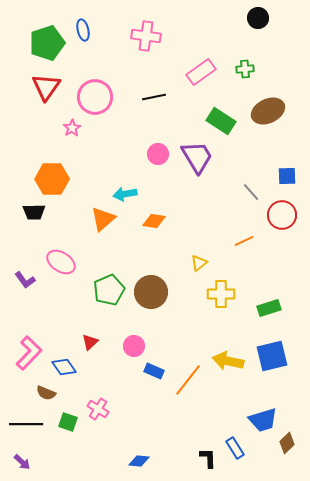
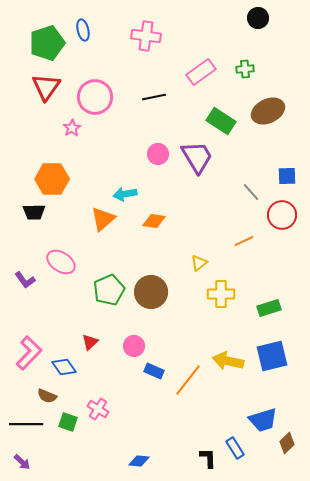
brown semicircle at (46, 393): moved 1 px right, 3 px down
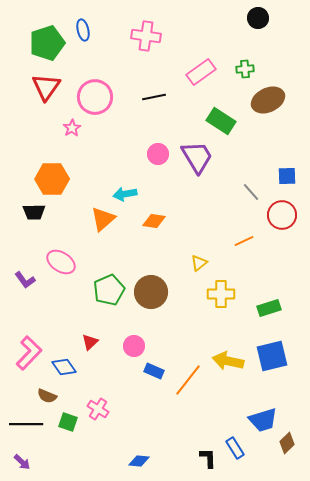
brown ellipse at (268, 111): moved 11 px up
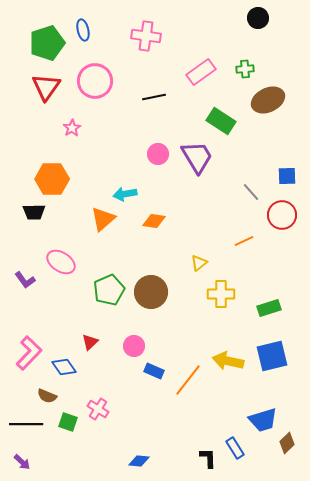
pink circle at (95, 97): moved 16 px up
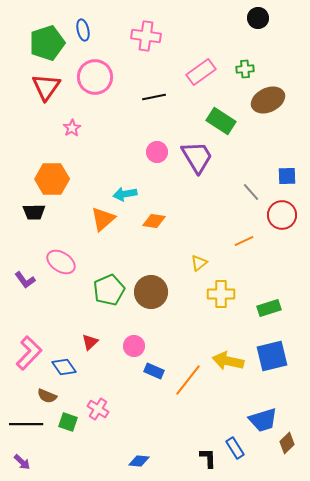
pink circle at (95, 81): moved 4 px up
pink circle at (158, 154): moved 1 px left, 2 px up
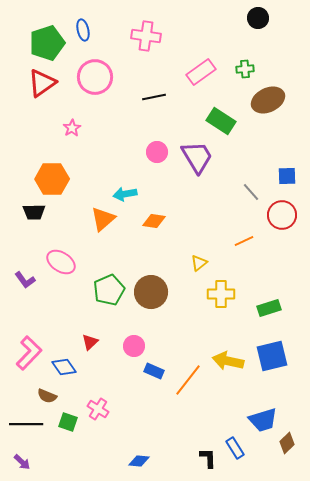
red triangle at (46, 87): moved 4 px left, 4 px up; rotated 20 degrees clockwise
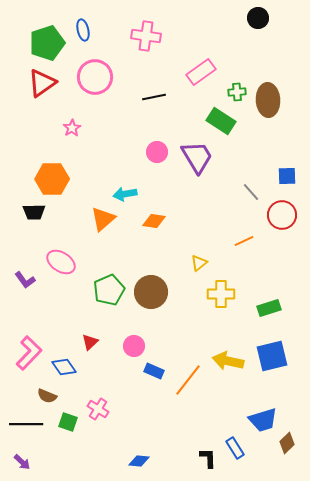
green cross at (245, 69): moved 8 px left, 23 px down
brown ellipse at (268, 100): rotated 68 degrees counterclockwise
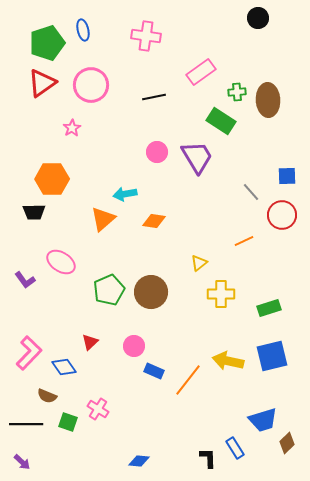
pink circle at (95, 77): moved 4 px left, 8 px down
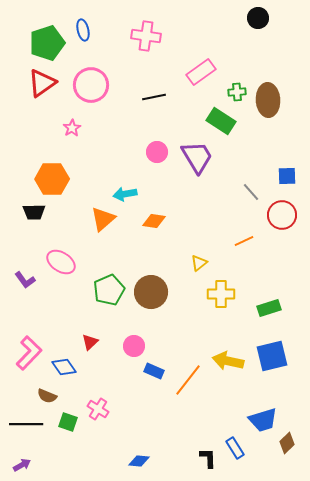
purple arrow at (22, 462): moved 3 px down; rotated 72 degrees counterclockwise
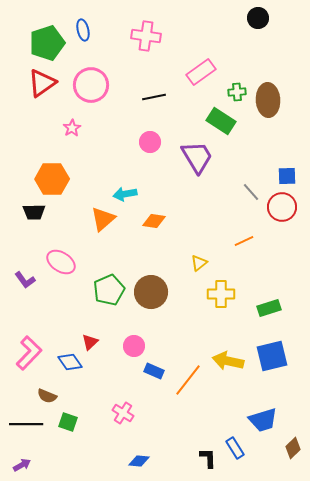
pink circle at (157, 152): moved 7 px left, 10 px up
red circle at (282, 215): moved 8 px up
blue diamond at (64, 367): moved 6 px right, 5 px up
pink cross at (98, 409): moved 25 px right, 4 px down
brown diamond at (287, 443): moved 6 px right, 5 px down
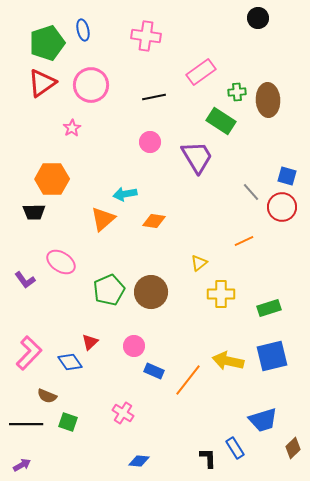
blue square at (287, 176): rotated 18 degrees clockwise
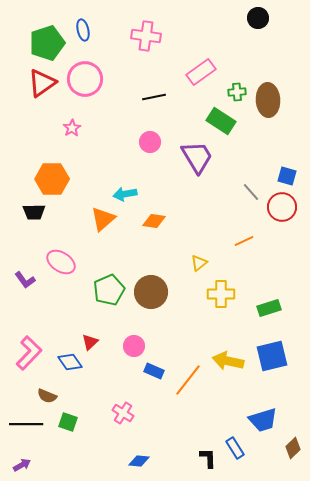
pink circle at (91, 85): moved 6 px left, 6 px up
